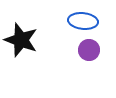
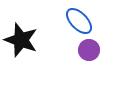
blue ellipse: moved 4 px left; rotated 40 degrees clockwise
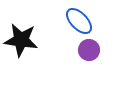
black star: rotated 12 degrees counterclockwise
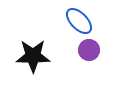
black star: moved 12 px right, 16 px down; rotated 8 degrees counterclockwise
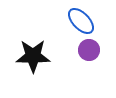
blue ellipse: moved 2 px right
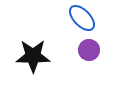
blue ellipse: moved 1 px right, 3 px up
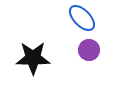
black star: moved 2 px down
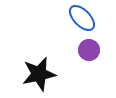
black star: moved 6 px right, 16 px down; rotated 12 degrees counterclockwise
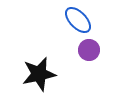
blue ellipse: moved 4 px left, 2 px down
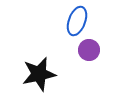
blue ellipse: moved 1 px left, 1 px down; rotated 64 degrees clockwise
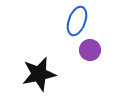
purple circle: moved 1 px right
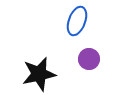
purple circle: moved 1 px left, 9 px down
